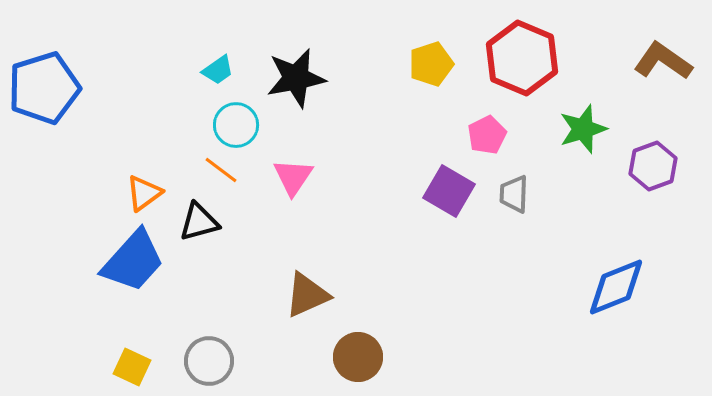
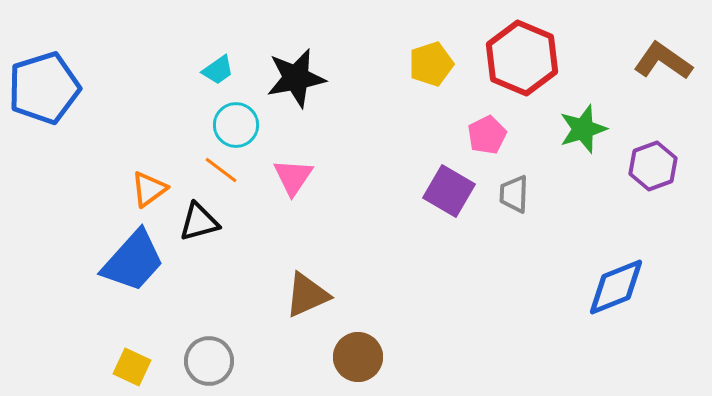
orange triangle: moved 5 px right, 4 px up
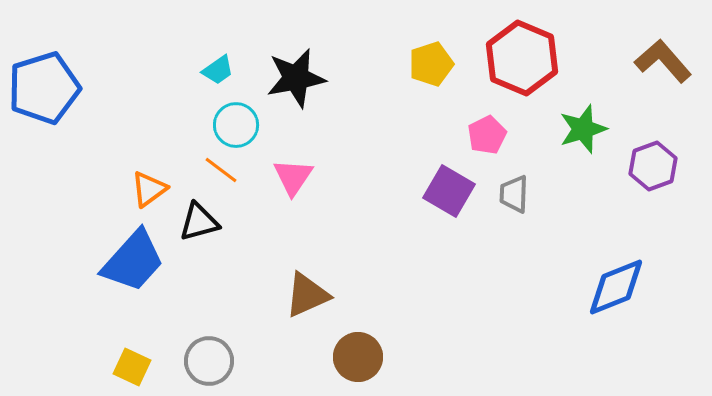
brown L-shape: rotated 14 degrees clockwise
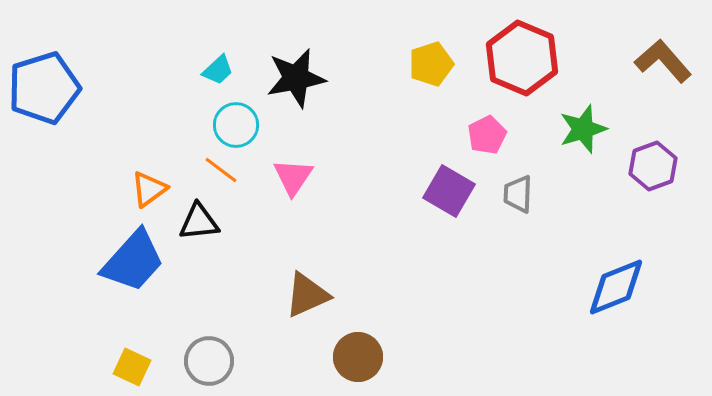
cyan trapezoid: rotated 8 degrees counterclockwise
gray trapezoid: moved 4 px right
black triangle: rotated 9 degrees clockwise
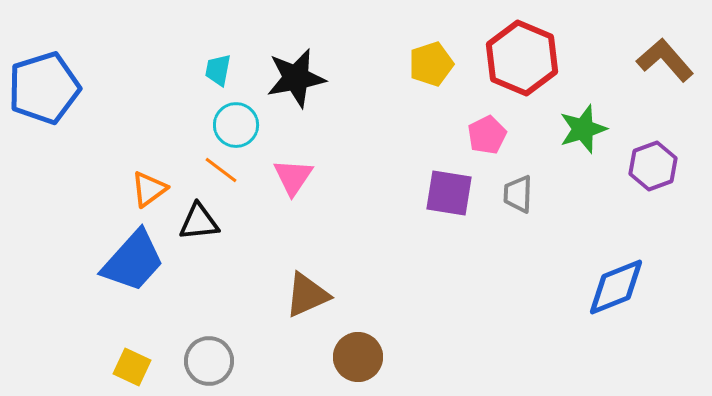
brown L-shape: moved 2 px right, 1 px up
cyan trapezoid: rotated 144 degrees clockwise
purple square: moved 2 px down; rotated 21 degrees counterclockwise
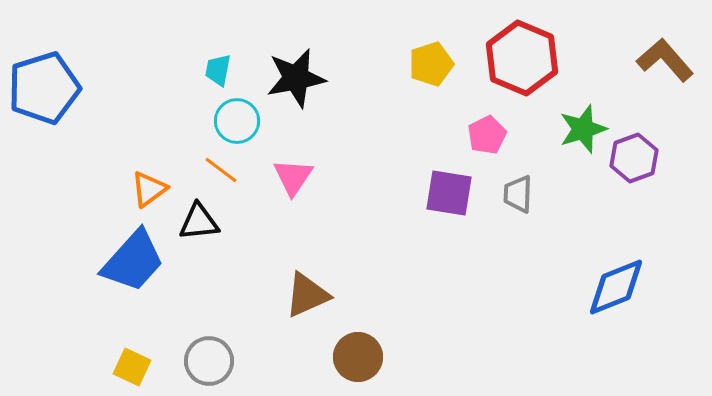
cyan circle: moved 1 px right, 4 px up
purple hexagon: moved 19 px left, 8 px up
